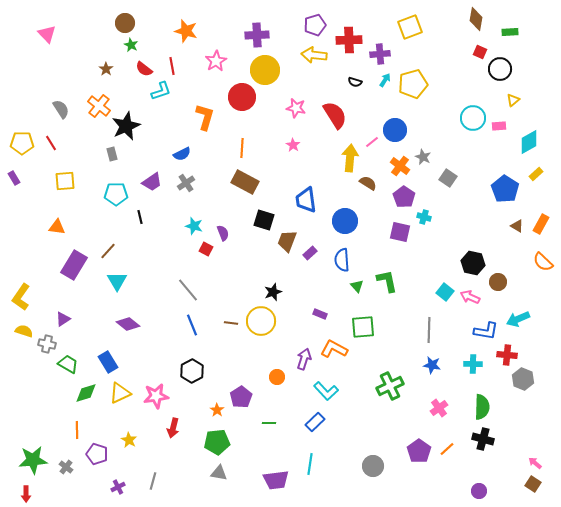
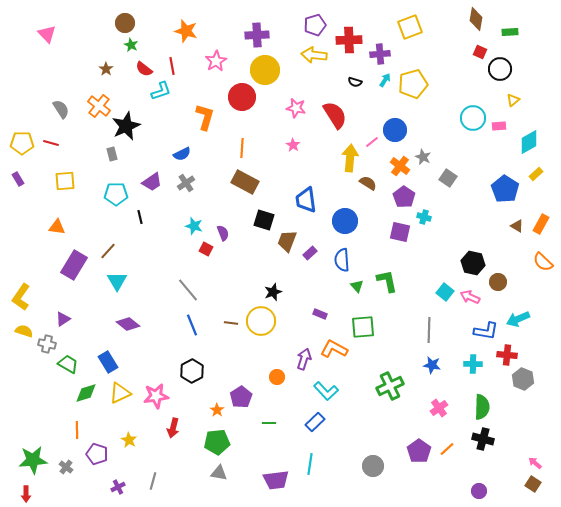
red line at (51, 143): rotated 42 degrees counterclockwise
purple rectangle at (14, 178): moved 4 px right, 1 px down
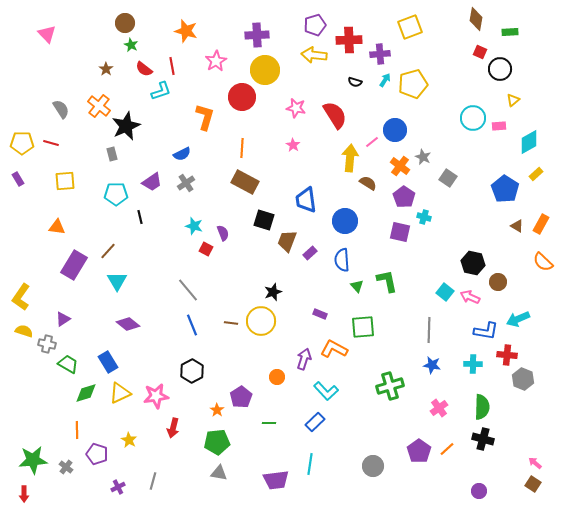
green cross at (390, 386): rotated 8 degrees clockwise
red arrow at (26, 494): moved 2 px left
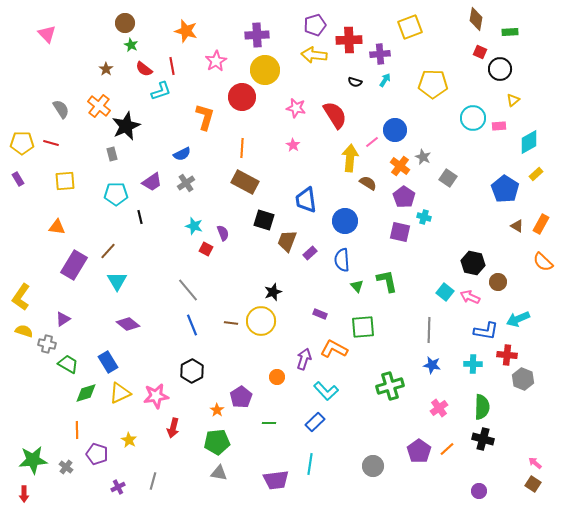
yellow pentagon at (413, 84): moved 20 px right; rotated 16 degrees clockwise
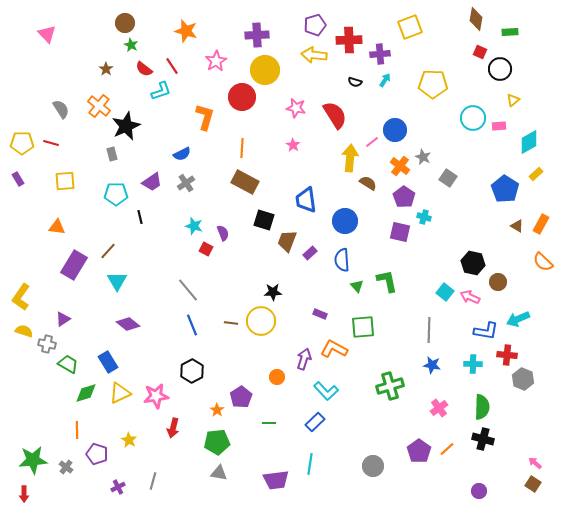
red line at (172, 66): rotated 24 degrees counterclockwise
black star at (273, 292): rotated 18 degrees clockwise
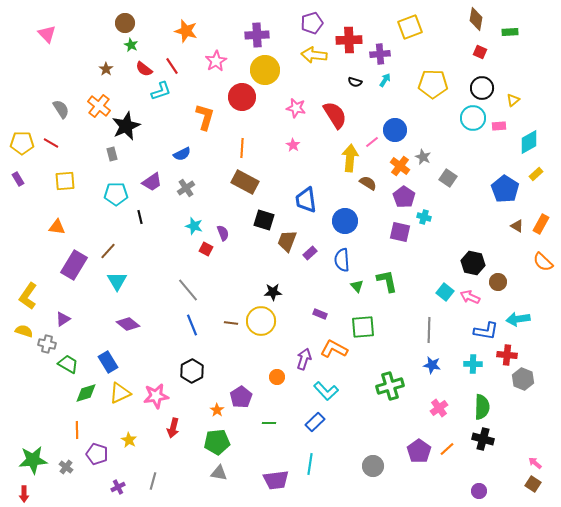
purple pentagon at (315, 25): moved 3 px left, 2 px up
black circle at (500, 69): moved 18 px left, 19 px down
red line at (51, 143): rotated 14 degrees clockwise
gray cross at (186, 183): moved 5 px down
yellow L-shape at (21, 297): moved 7 px right, 1 px up
cyan arrow at (518, 319): rotated 15 degrees clockwise
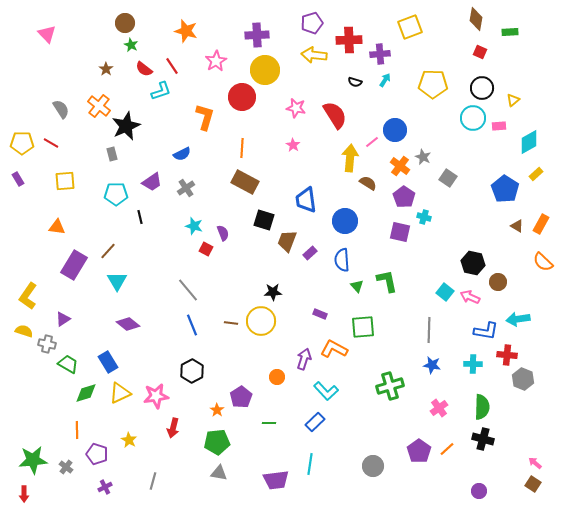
purple cross at (118, 487): moved 13 px left
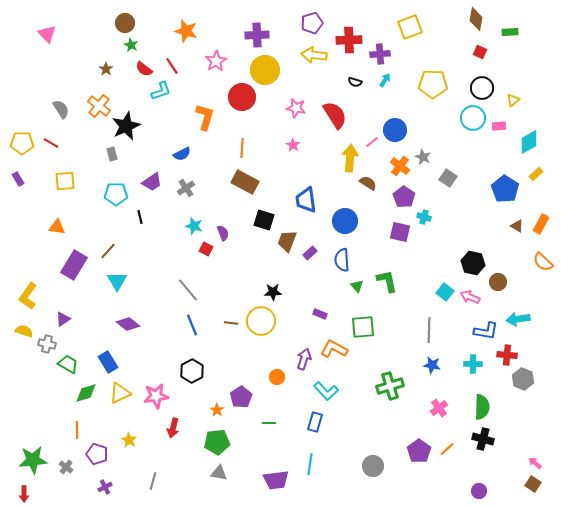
blue rectangle at (315, 422): rotated 30 degrees counterclockwise
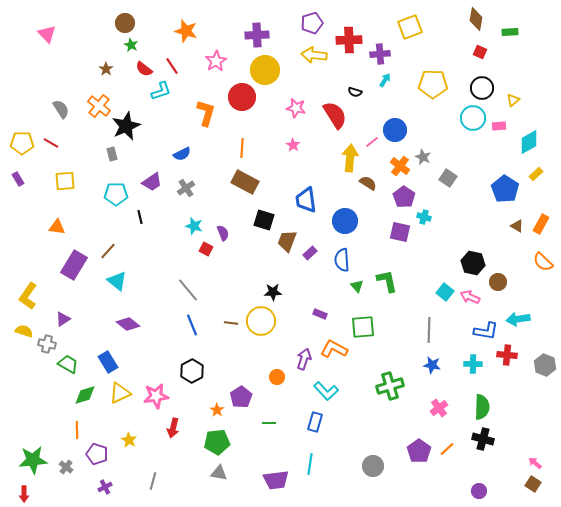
black semicircle at (355, 82): moved 10 px down
orange L-shape at (205, 117): moved 1 px right, 4 px up
cyan triangle at (117, 281): rotated 20 degrees counterclockwise
gray hexagon at (523, 379): moved 22 px right, 14 px up
green diamond at (86, 393): moved 1 px left, 2 px down
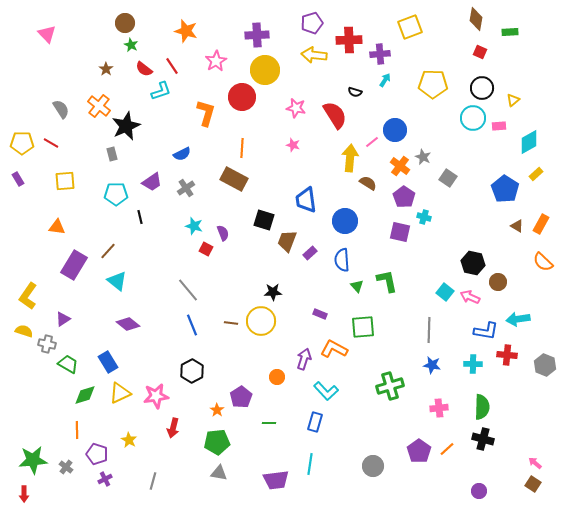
pink star at (293, 145): rotated 16 degrees counterclockwise
brown rectangle at (245, 182): moved 11 px left, 3 px up
pink cross at (439, 408): rotated 30 degrees clockwise
purple cross at (105, 487): moved 8 px up
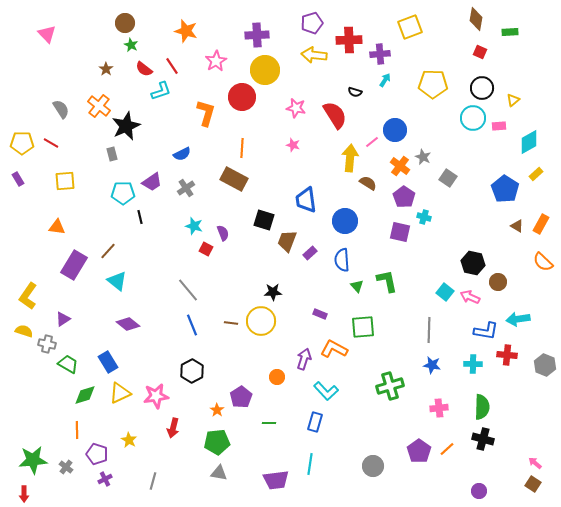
cyan pentagon at (116, 194): moved 7 px right, 1 px up
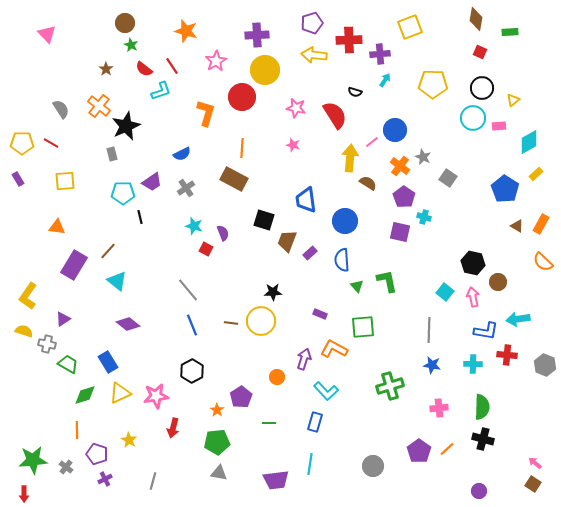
pink arrow at (470, 297): moved 3 px right; rotated 54 degrees clockwise
